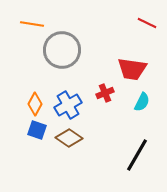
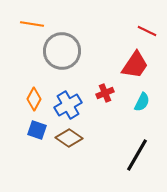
red line: moved 8 px down
gray circle: moved 1 px down
red trapezoid: moved 3 px right, 4 px up; rotated 64 degrees counterclockwise
orange diamond: moved 1 px left, 5 px up
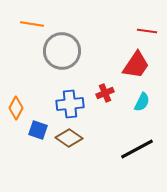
red line: rotated 18 degrees counterclockwise
red trapezoid: moved 1 px right
orange diamond: moved 18 px left, 9 px down
blue cross: moved 2 px right, 1 px up; rotated 24 degrees clockwise
blue square: moved 1 px right
black line: moved 6 px up; rotated 32 degrees clockwise
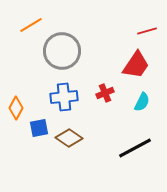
orange line: moved 1 px left, 1 px down; rotated 40 degrees counterclockwise
red line: rotated 24 degrees counterclockwise
blue cross: moved 6 px left, 7 px up
blue square: moved 1 px right, 2 px up; rotated 30 degrees counterclockwise
black line: moved 2 px left, 1 px up
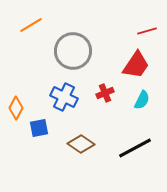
gray circle: moved 11 px right
blue cross: rotated 32 degrees clockwise
cyan semicircle: moved 2 px up
brown diamond: moved 12 px right, 6 px down
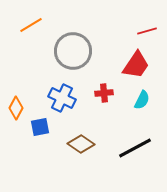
red cross: moved 1 px left; rotated 18 degrees clockwise
blue cross: moved 2 px left, 1 px down
blue square: moved 1 px right, 1 px up
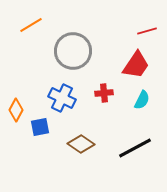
orange diamond: moved 2 px down
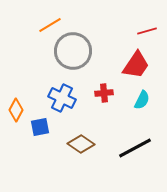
orange line: moved 19 px right
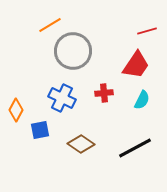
blue square: moved 3 px down
